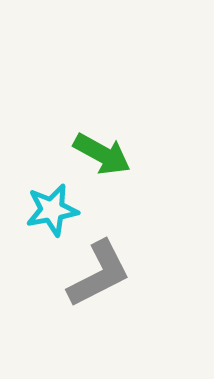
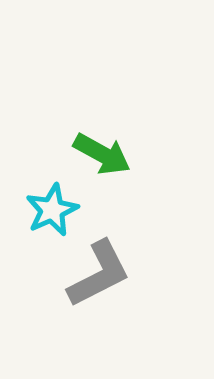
cyan star: rotated 14 degrees counterclockwise
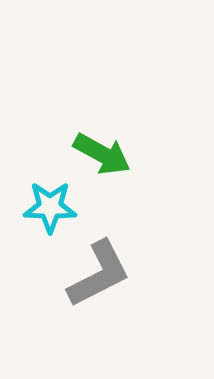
cyan star: moved 2 px left, 3 px up; rotated 26 degrees clockwise
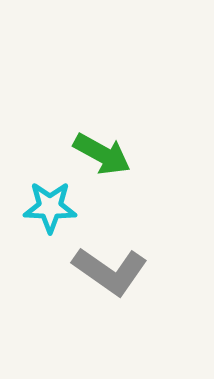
gray L-shape: moved 11 px right, 3 px up; rotated 62 degrees clockwise
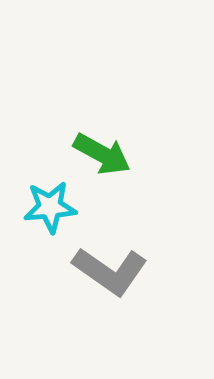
cyan star: rotated 6 degrees counterclockwise
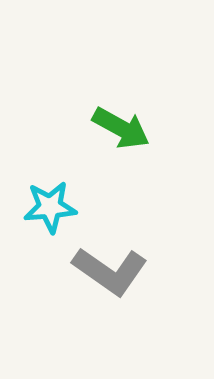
green arrow: moved 19 px right, 26 px up
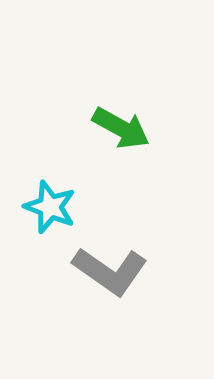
cyan star: rotated 26 degrees clockwise
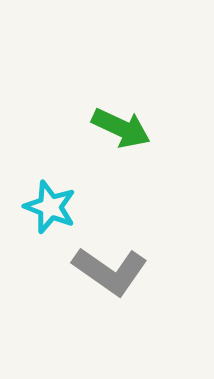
green arrow: rotated 4 degrees counterclockwise
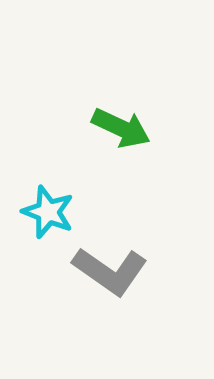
cyan star: moved 2 px left, 5 px down
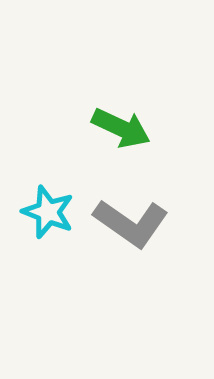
gray L-shape: moved 21 px right, 48 px up
